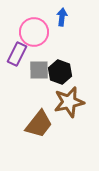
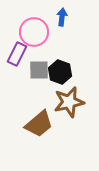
brown trapezoid: rotated 12 degrees clockwise
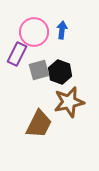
blue arrow: moved 13 px down
gray square: rotated 15 degrees counterclockwise
brown trapezoid: rotated 24 degrees counterclockwise
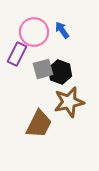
blue arrow: rotated 42 degrees counterclockwise
gray square: moved 4 px right, 1 px up
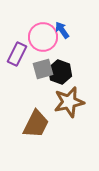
pink circle: moved 9 px right, 5 px down
brown trapezoid: moved 3 px left
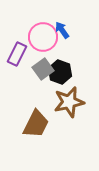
gray square: rotated 20 degrees counterclockwise
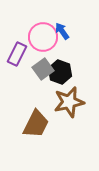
blue arrow: moved 1 px down
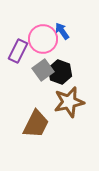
pink circle: moved 2 px down
purple rectangle: moved 1 px right, 3 px up
gray square: moved 1 px down
